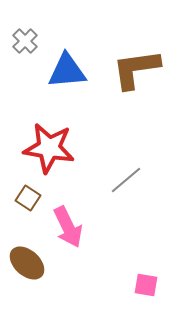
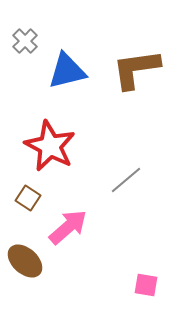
blue triangle: rotated 9 degrees counterclockwise
red star: moved 1 px right, 2 px up; rotated 18 degrees clockwise
pink arrow: rotated 105 degrees counterclockwise
brown ellipse: moved 2 px left, 2 px up
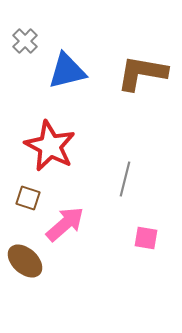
brown L-shape: moved 6 px right, 4 px down; rotated 18 degrees clockwise
gray line: moved 1 px left, 1 px up; rotated 36 degrees counterclockwise
brown square: rotated 15 degrees counterclockwise
pink arrow: moved 3 px left, 3 px up
pink square: moved 47 px up
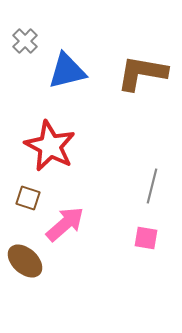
gray line: moved 27 px right, 7 px down
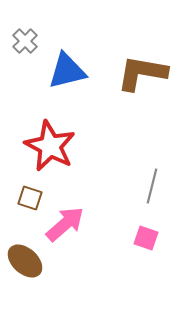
brown square: moved 2 px right
pink square: rotated 10 degrees clockwise
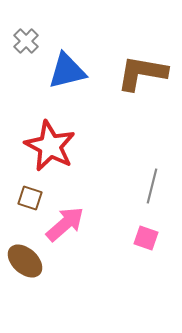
gray cross: moved 1 px right
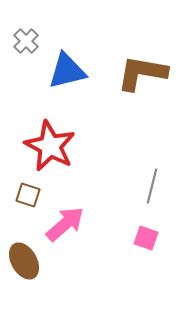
brown square: moved 2 px left, 3 px up
brown ellipse: moved 1 px left; rotated 18 degrees clockwise
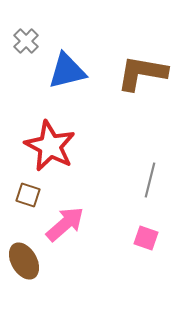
gray line: moved 2 px left, 6 px up
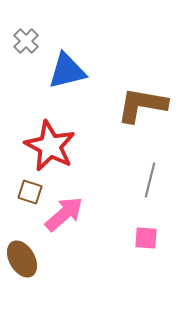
brown L-shape: moved 32 px down
brown square: moved 2 px right, 3 px up
pink arrow: moved 1 px left, 10 px up
pink square: rotated 15 degrees counterclockwise
brown ellipse: moved 2 px left, 2 px up
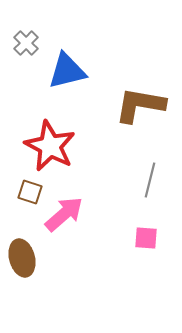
gray cross: moved 2 px down
brown L-shape: moved 2 px left
brown ellipse: moved 1 px up; rotated 15 degrees clockwise
